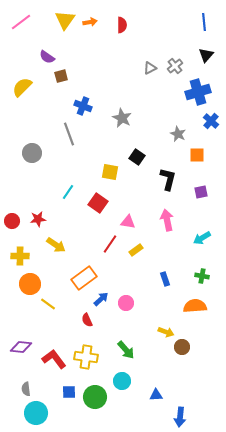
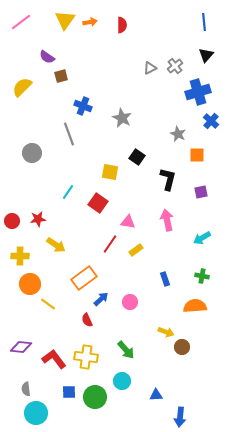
pink circle at (126, 303): moved 4 px right, 1 px up
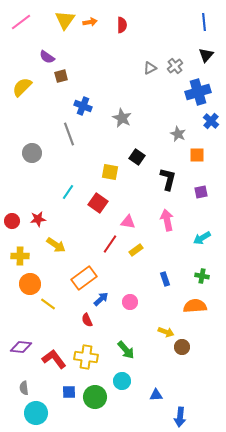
gray semicircle at (26, 389): moved 2 px left, 1 px up
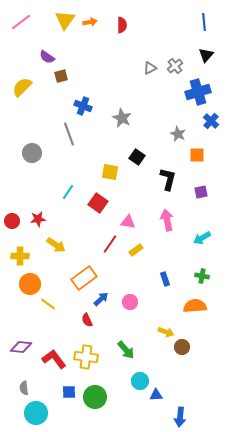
cyan circle at (122, 381): moved 18 px right
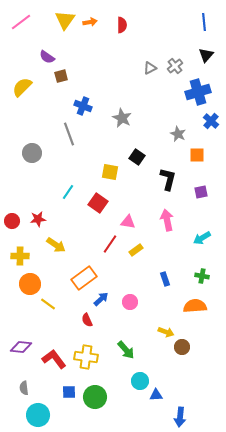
cyan circle at (36, 413): moved 2 px right, 2 px down
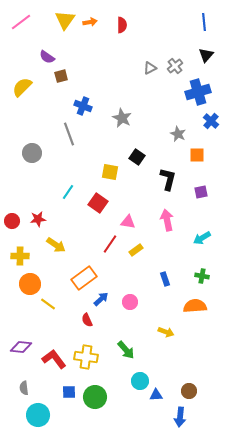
brown circle at (182, 347): moved 7 px right, 44 px down
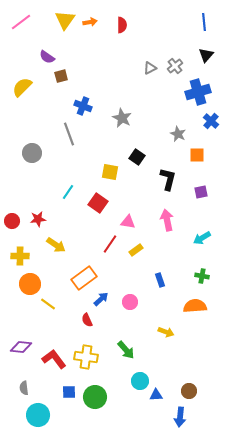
blue rectangle at (165, 279): moved 5 px left, 1 px down
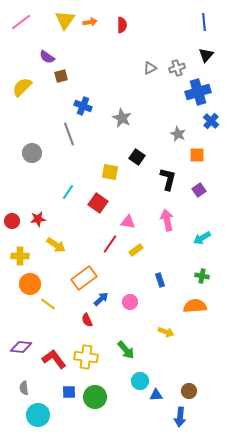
gray cross at (175, 66): moved 2 px right, 2 px down; rotated 21 degrees clockwise
purple square at (201, 192): moved 2 px left, 2 px up; rotated 24 degrees counterclockwise
